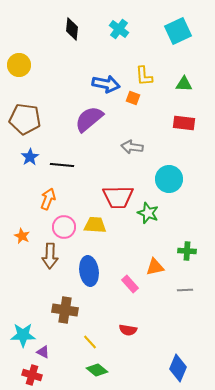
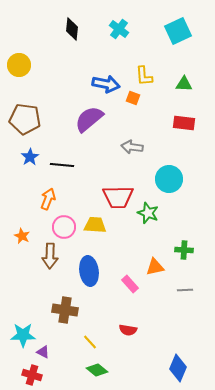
green cross: moved 3 px left, 1 px up
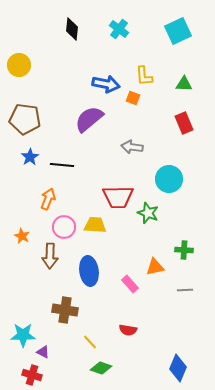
red rectangle: rotated 60 degrees clockwise
green diamond: moved 4 px right, 2 px up; rotated 20 degrees counterclockwise
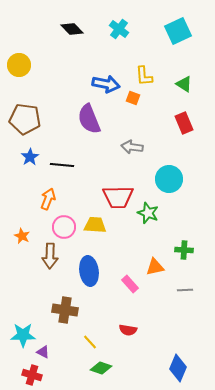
black diamond: rotated 50 degrees counterclockwise
green triangle: rotated 30 degrees clockwise
purple semicircle: rotated 72 degrees counterclockwise
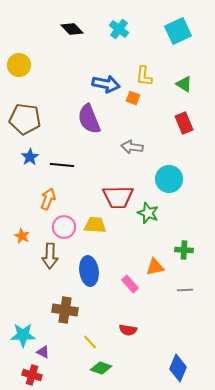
yellow L-shape: rotated 10 degrees clockwise
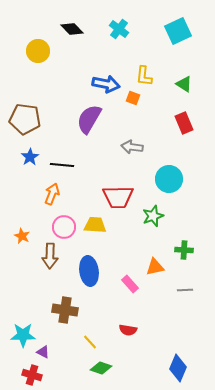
yellow circle: moved 19 px right, 14 px up
purple semicircle: rotated 52 degrees clockwise
orange arrow: moved 4 px right, 5 px up
green star: moved 5 px right, 3 px down; rotated 30 degrees clockwise
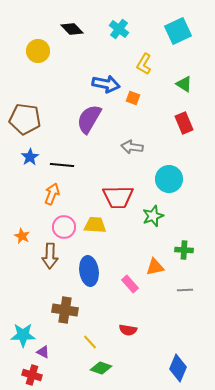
yellow L-shape: moved 12 px up; rotated 25 degrees clockwise
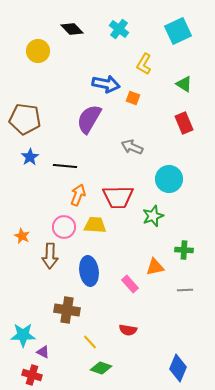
gray arrow: rotated 15 degrees clockwise
black line: moved 3 px right, 1 px down
orange arrow: moved 26 px right, 1 px down
brown cross: moved 2 px right
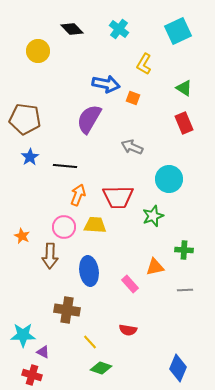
green triangle: moved 4 px down
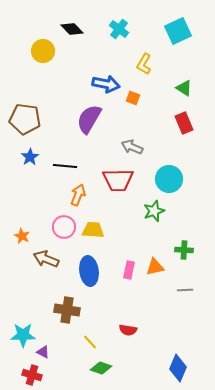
yellow circle: moved 5 px right
red trapezoid: moved 17 px up
green star: moved 1 px right, 5 px up
yellow trapezoid: moved 2 px left, 5 px down
brown arrow: moved 4 px left, 3 px down; rotated 110 degrees clockwise
pink rectangle: moved 1 px left, 14 px up; rotated 54 degrees clockwise
